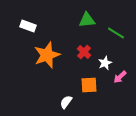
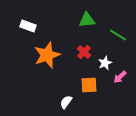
green line: moved 2 px right, 2 px down
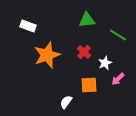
pink arrow: moved 2 px left, 2 px down
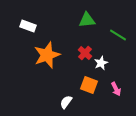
red cross: moved 1 px right, 1 px down
white star: moved 4 px left
pink arrow: moved 2 px left, 10 px down; rotated 72 degrees counterclockwise
orange square: rotated 24 degrees clockwise
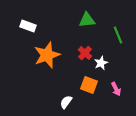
green line: rotated 36 degrees clockwise
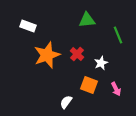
red cross: moved 8 px left, 1 px down
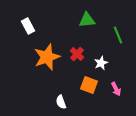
white rectangle: rotated 42 degrees clockwise
orange star: moved 2 px down
white semicircle: moved 5 px left; rotated 56 degrees counterclockwise
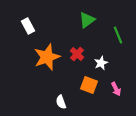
green triangle: rotated 30 degrees counterclockwise
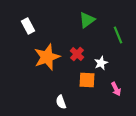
orange square: moved 2 px left, 5 px up; rotated 18 degrees counterclockwise
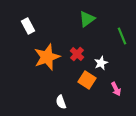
green triangle: moved 1 px up
green line: moved 4 px right, 1 px down
orange square: rotated 30 degrees clockwise
